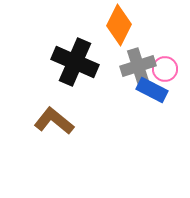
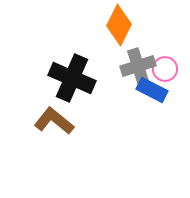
black cross: moved 3 px left, 16 px down
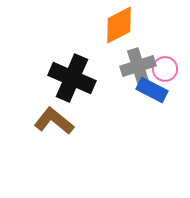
orange diamond: rotated 36 degrees clockwise
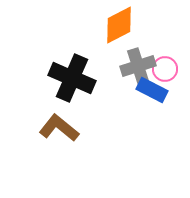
brown L-shape: moved 5 px right, 7 px down
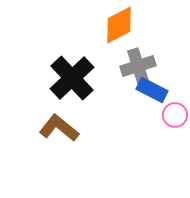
pink circle: moved 10 px right, 46 px down
black cross: rotated 24 degrees clockwise
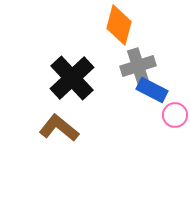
orange diamond: rotated 48 degrees counterclockwise
